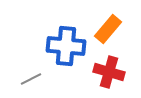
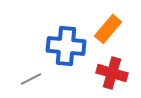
red cross: moved 3 px right, 1 px down
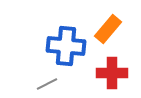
red cross: rotated 16 degrees counterclockwise
gray line: moved 16 px right, 5 px down
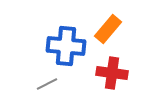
red cross: rotated 8 degrees clockwise
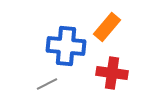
orange rectangle: moved 1 px left, 2 px up
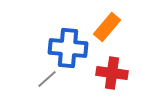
blue cross: moved 2 px right, 2 px down
gray line: moved 5 px up; rotated 15 degrees counterclockwise
